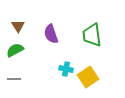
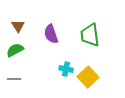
green trapezoid: moved 2 px left
yellow square: rotated 10 degrees counterclockwise
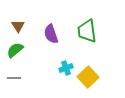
green trapezoid: moved 3 px left, 4 px up
green semicircle: rotated 12 degrees counterclockwise
cyan cross: moved 1 px up; rotated 32 degrees counterclockwise
gray line: moved 1 px up
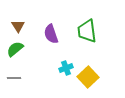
green semicircle: moved 1 px up
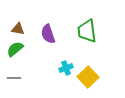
brown triangle: moved 3 px down; rotated 48 degrees counterclockwise
purple semicircle: moved 3 px left
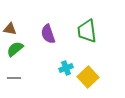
brown triangle: moved 8 px left
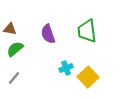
gray line: rotated 48 degrees counterclockwise
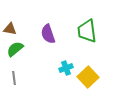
gray line: rotated 48 degrees counterclockwise
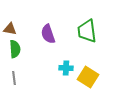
green semicircle: rotated 126 degrees clockwise
cyan cross: rotated 24 degrees clockwise
yellow square: rotated 15 degrees counterclockwise
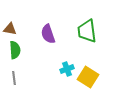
green semicircle: moved 1 px down
cyan cross: moved 1 px right, 1 px down; rotated 24 degrees counterclockwise
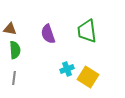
gray line: rotated 16 degrees clockwise
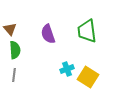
brown triangle: rotated 40 degrees clockwise
gray line: moved 3 px up
